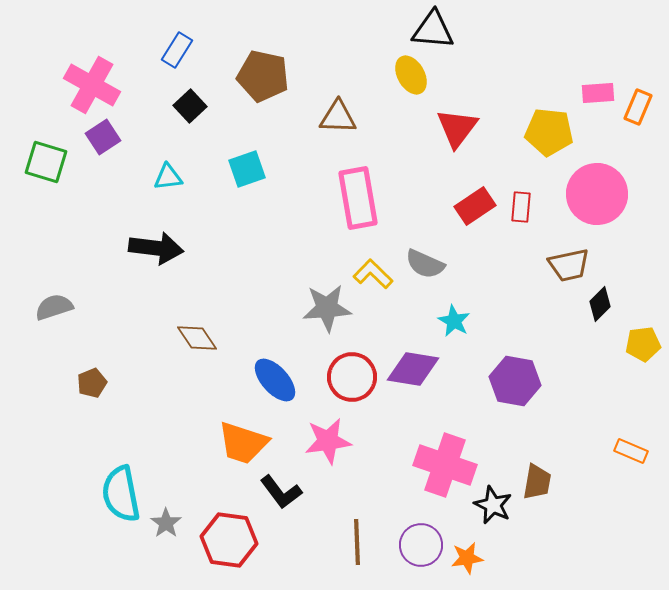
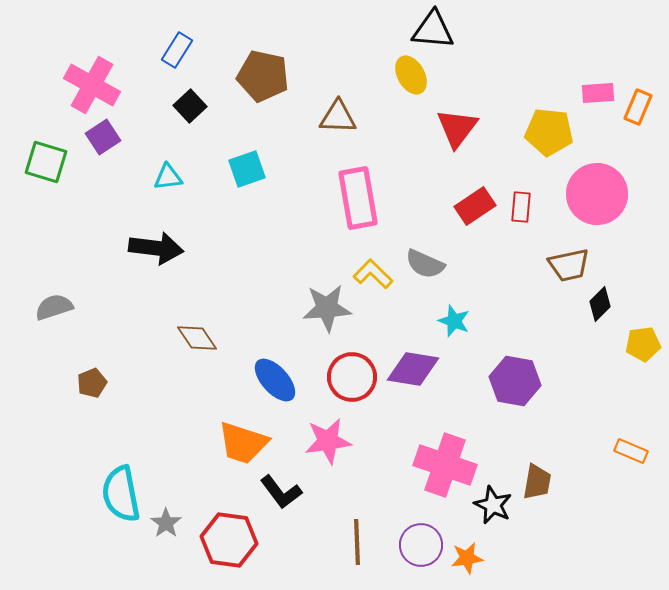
cyan star at (454, 321): rotated 8 degrees counterclockwise
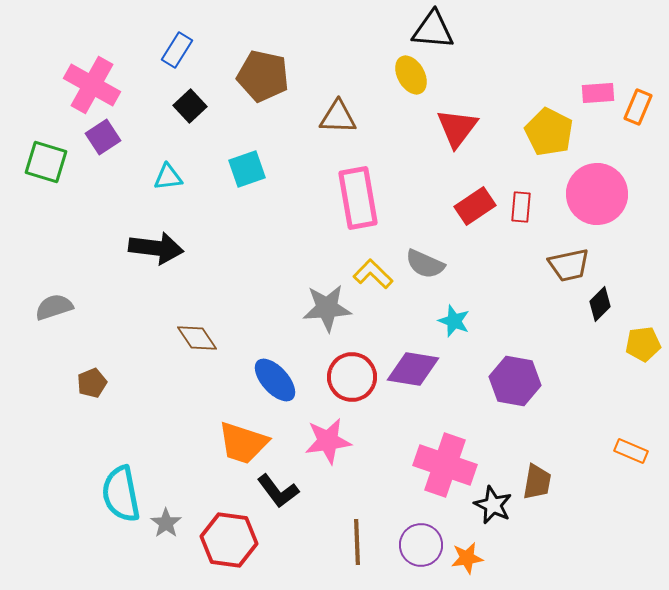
yellow pentagon at (549, 132): rotated 21 degrees clockwise
black L-shape at (281, 492): moved 3 px left, 1 px up
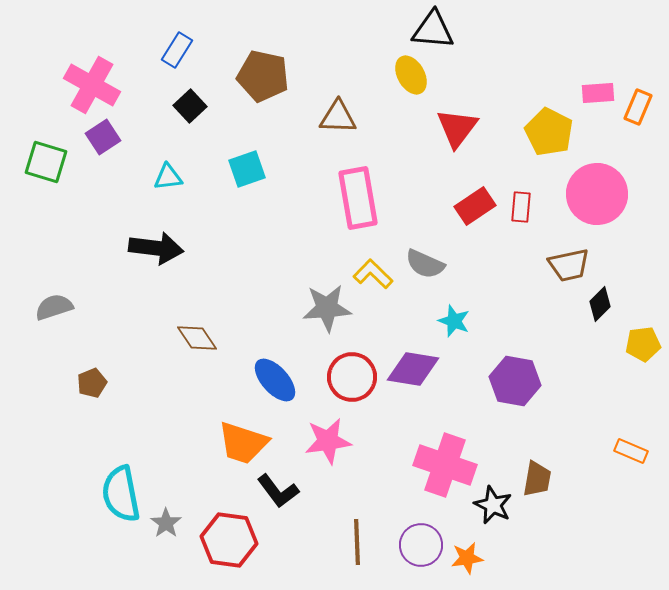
brown trapezoid at (537, 482): moved 3 px up
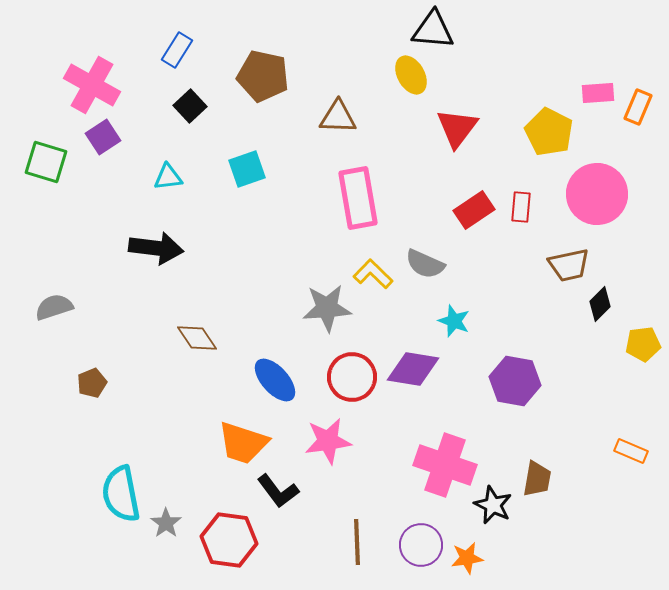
red rectangle at (475, 206): moved 1 px left, 4 px down
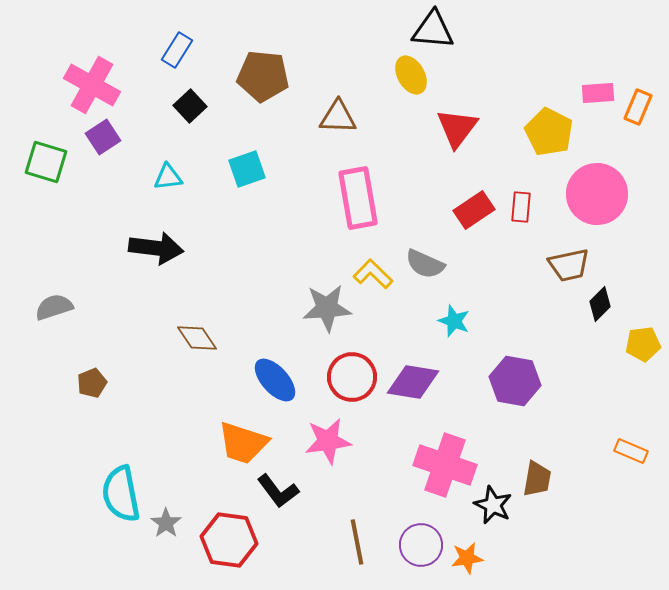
brown pentagon at (263, 76): rotated 6 degrees counterclockwise
purple diamond at (413, 369): moved 13 px down
brown line at (357, 542): rotated 9 degrees counterclockwise
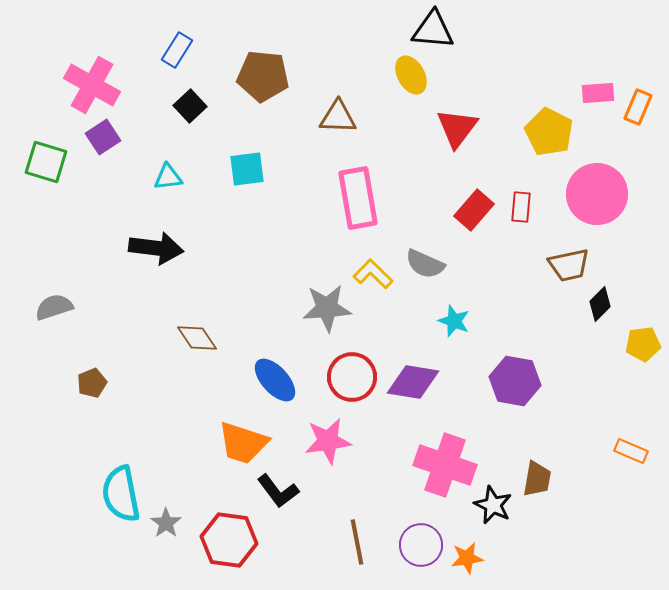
cyan square at (247, 169): rotated 12 degrees clockwise
red rectangle at (474, 210): rotated 15 degrees counterclockwise
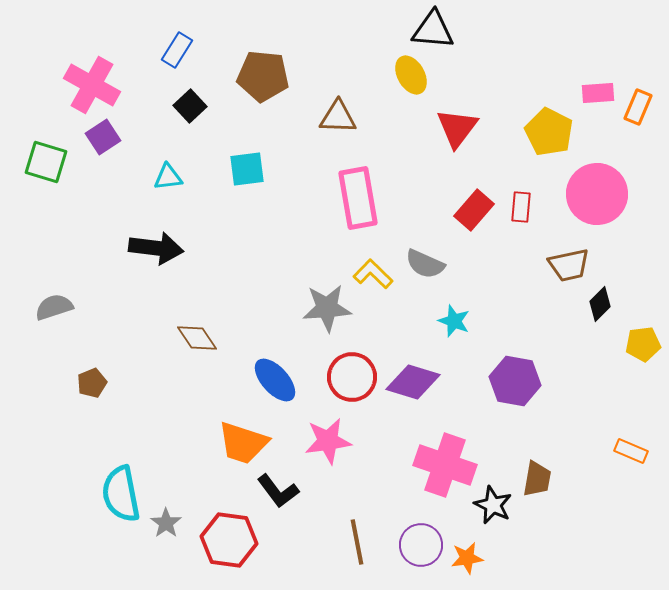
purple diamond at (413, 382): rotated 8 degrees clockwise
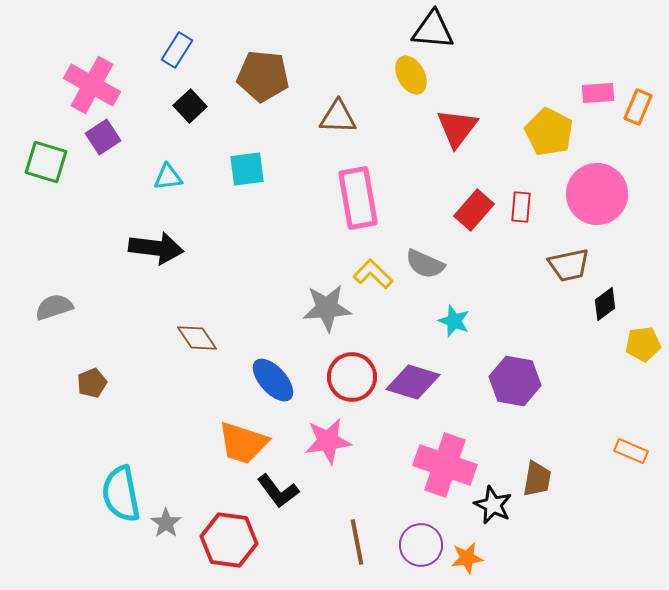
black diamond at (600, 304): moved 5 px right; rotated 8 degrees clockwise
blue ellipse at (275, 380): moved 2 px left
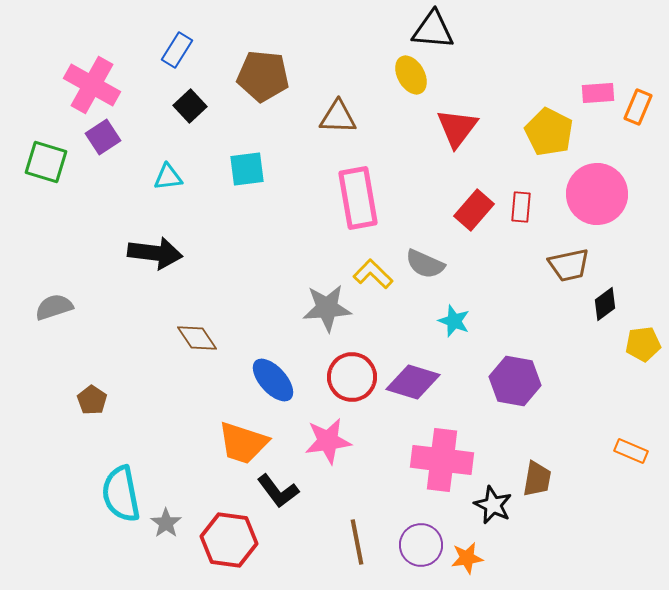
black arrow at (156, 248): moved 1 px left, 5 px down
brown pentagon at (92, 383): moved 17 px down; rotated 16 degrees counterclockwise
pink cross at (445, 465): moved 3 px left, 5 px up; rotated 12 degrees counterclockwise
